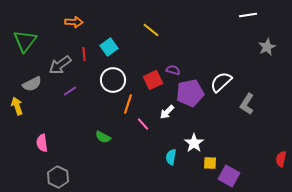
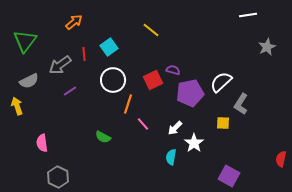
orange arrow: rotated 42 degrees counterclockwise
gray semicircle: moved 3 px left, 3 px up
gray L-shape: moved 6 px left
white arrow: moved 8 px right, 16 px down
yellow square: moved 13 px right, 40 px up
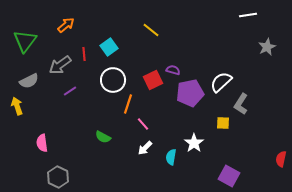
orange arrow: moved 8 px left, 3 px down
white arrow: moved 30 px left, 20 px down
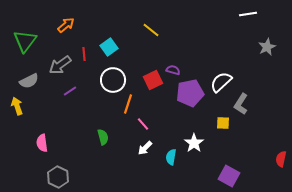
white line: moved 1 px up
green semicircle: rotated 133 degrees counterclockwise
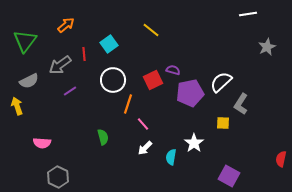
cyan square: moved 3 px up
pink semicircle: rotated 78 degrees counterclockwise
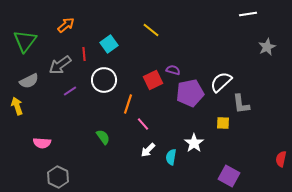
white circle: moved 9 px left
gray L-shape: rotated 40 degrees counterclockwise
green semicircle: rotated 21 degrees counterclockwise
white arrow: moved 3 px right, 2 px down
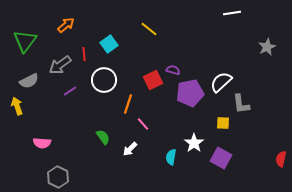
white line: moved 16 px left, 1 px up
yellow line: moved 2 px left, 1 px up
white arrow: moved 18 px left, 1 px up
purple square: moved 8 px left, 18 px up
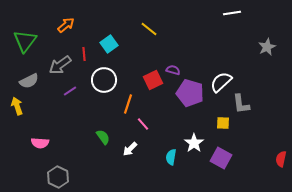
purple pentagon: rotated 28 degrees clockwise
pink semicircle: moved 2 px left
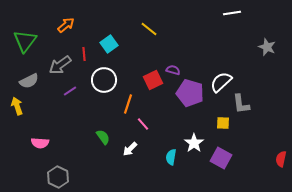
gray star: rotated 24 degrees counterclockwise
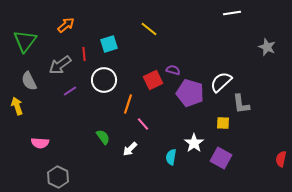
cyan square: rotated 18 degrees clockwise
gray semicircle: rotated 90 degrees clockwise
